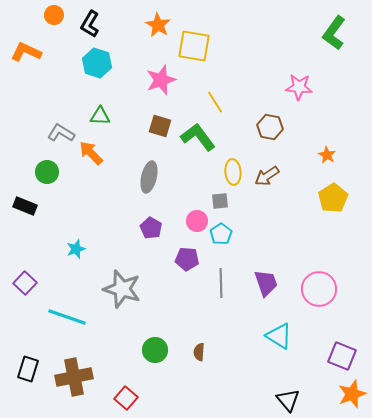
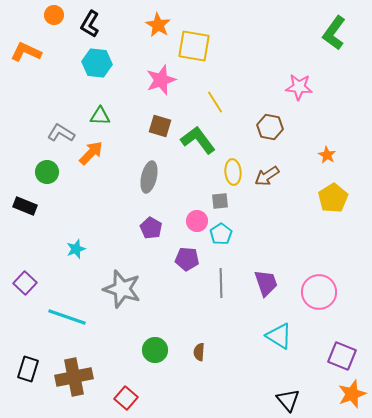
cyan hexagon at (97, 63): rotated 12 degrees counterclockwise
green L-shape at (198, 137): moved 3 px down
orange arrow at (91, 153): rotated 88 degrees clockwise
pink circle at (319, 289): moved 3 px down
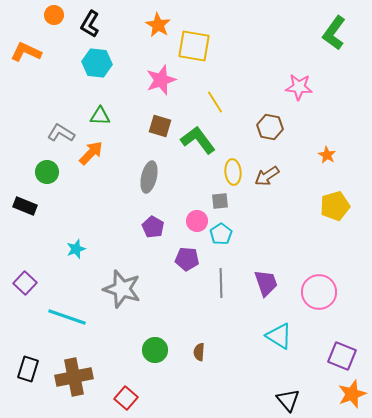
yellow pentagon at (333, 198): moved 2 px right, 8 px down; rotated 16 degrees clockwise
purple pentagon at (151, 228): moved 2 px right, 1 px up
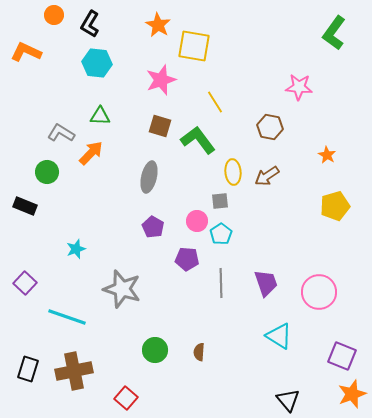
brown cross at (74, 377): moved 6 px up
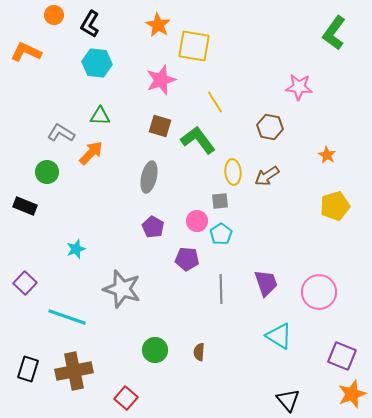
gray line at (221, 283): moved 6 px down
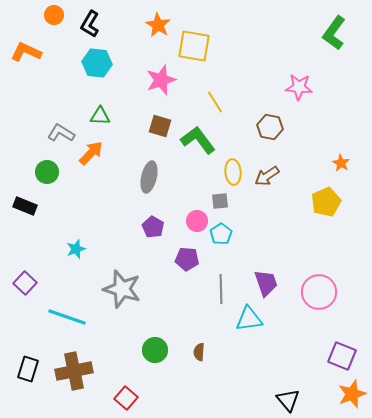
orange star at (327, 155): moved 14 px right, 8 px down
yellow pentagon at (335, 206): moved 9 px left, 4 px up; rotated 8 degrees counterclockwise
cyan triangle at (279, 336): moved 30 px left, 17 px up; rotated 40 degrees counterclockwise
